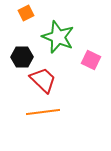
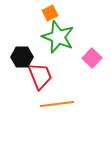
orange square: moved 24 px right
pink square: moved 1 px right, 2 px up; rotated 18 degrees clockwise
red trapezoid: moved 3 px left, 4 px up; rotated 24 degrees clockwise
orange line: moved 14 px right, 8 px up
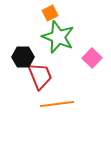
black hexagon: moved 1 px right
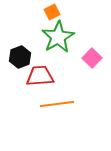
orange square: moved 2 px right, 1 px up
green star: rotated 20 degrees clockwise
black hexagon: moved 3 px left; rotated 20 degrees counterclockwise
red trapezoid: rotated 72 degrees counterclockwise
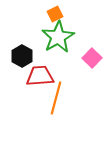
orange square: moved 3 px right, 2 px down
black hexagon: moved 2 px right, 1 px up; rotated 10 degrees counterclockwise
orange line: moved 1 px left, 6 px up; rotated 68 degrees counterclockwise
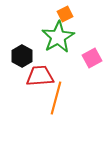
orange square: moved 10 px right
pink square: rotated 18 degrees clockwise
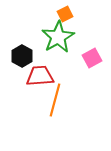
orange line: moved 1 px left, 2 px down
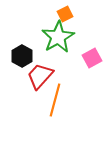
red trapezoid: rotated 44 degrees counterclockwise
